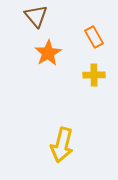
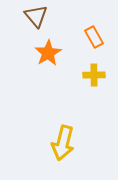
yellow arrow: moved 1 px right, 2 px up
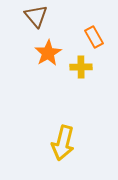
yellow cross: moved 13 px left, 8 px up
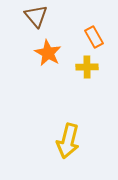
orange star: rotated 12 degrees counterclockwise
yellow cross: moved 6 px right
yellow arrow: moved 5 px right, 2 px up
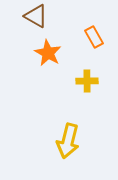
brown triangle: rotated 20 degrees counterclockwise
yellow cross: moved 14 px down
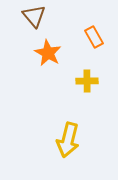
brown triangle: moved 2 px left; rotated 20 degrees clockwise
yellow arrow: moved 1 px up
